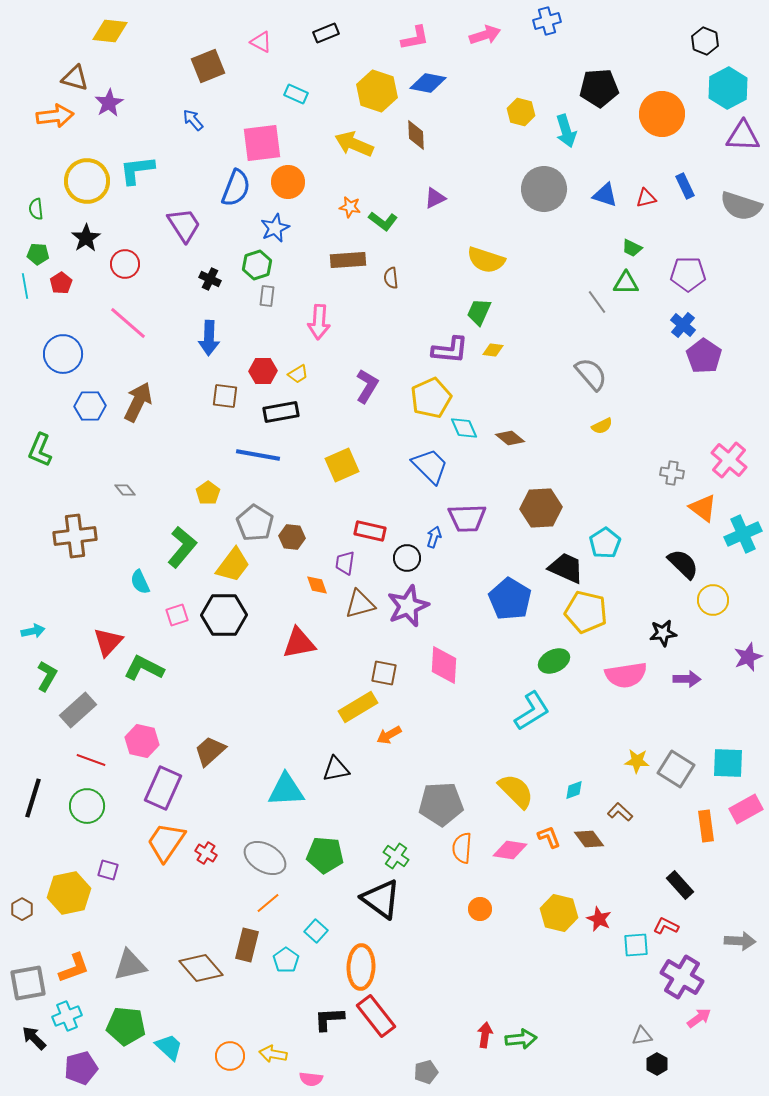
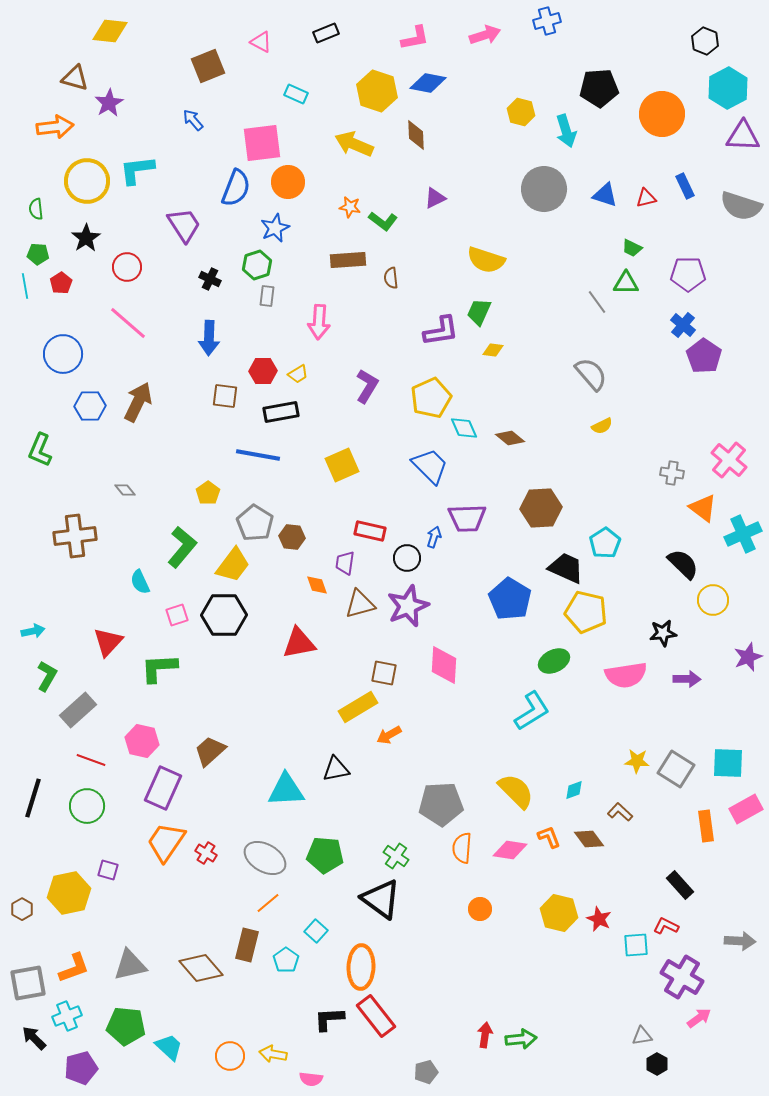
orange arrow at (55, 116): moved 11 px down
red circle at (125, 264): moved 2 px right, 3 px down
purple L-shape at (450, 350): moved 9 px left, 19 px up; rotated 15 degrees counterclockwise
green L-shape at (144, 668): moved 15 px right; rotated 30 degrees counterclockwise
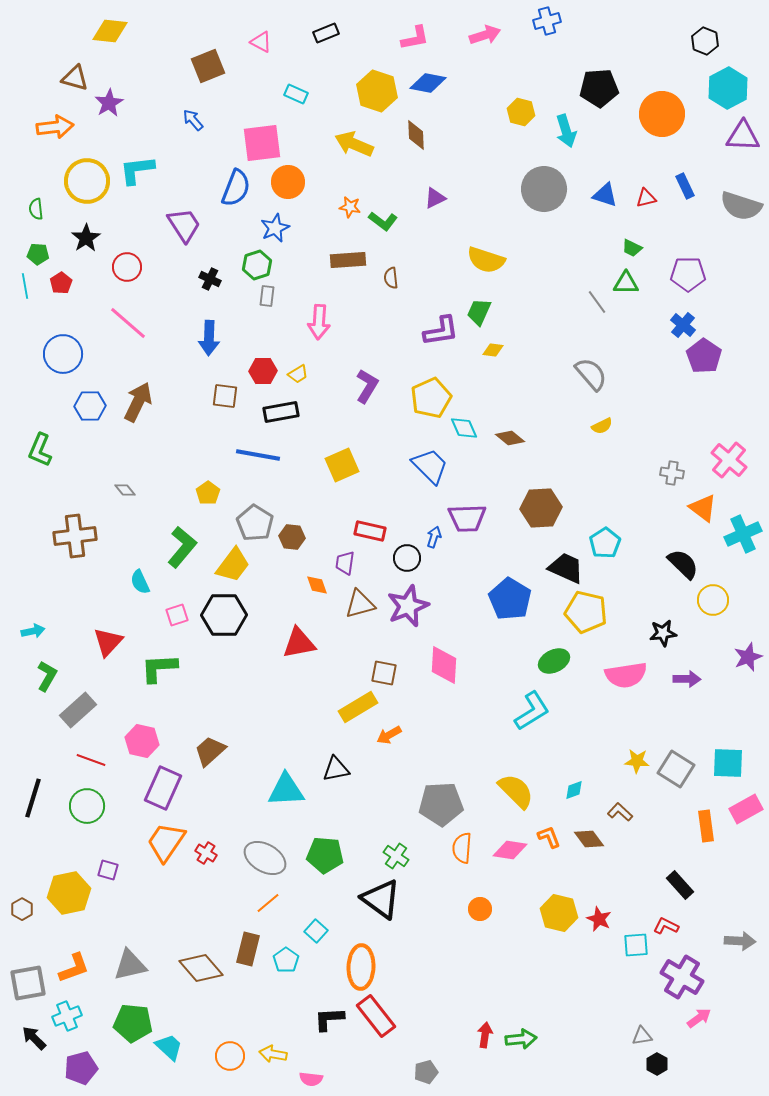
brown rectangle at (247, 945): moved 1 px right, 4 px down
green pentagon at (126, 1026): moved 7 px right, 3 px up
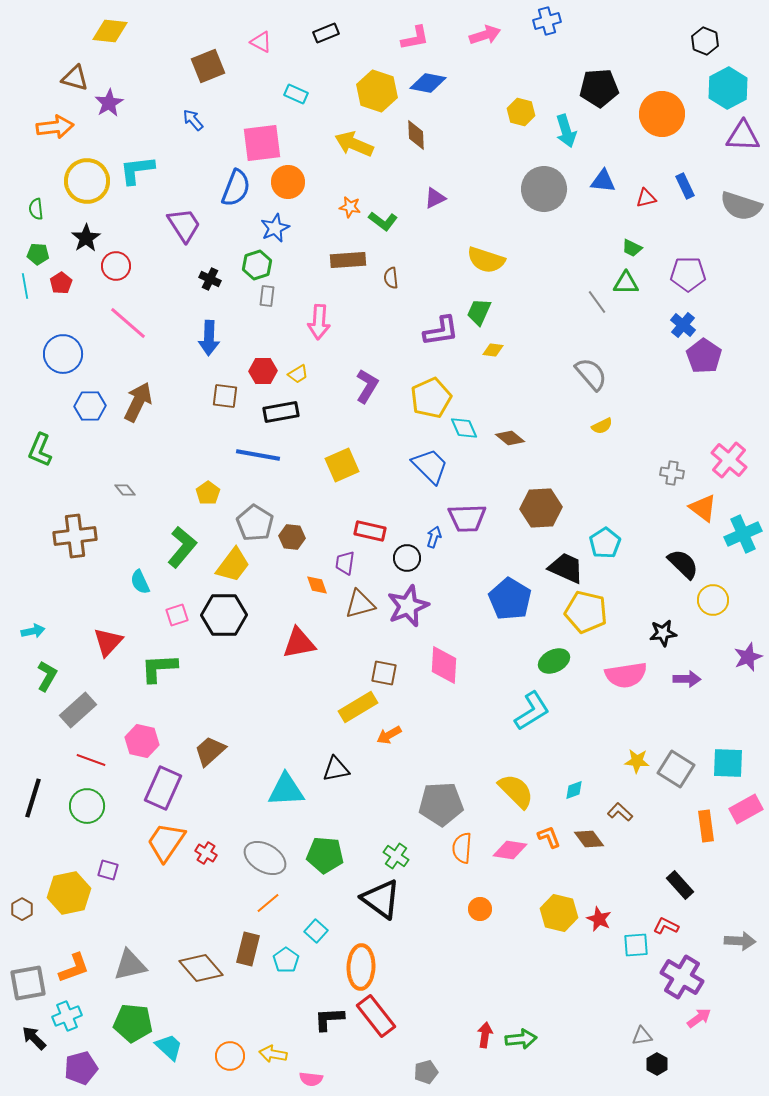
blue triangle at (605, 195): moved 2 px left, 14 px up; rotated 12 degrees counterclockwise
red circle at (127, 267): moved 11 px left, 1 px up
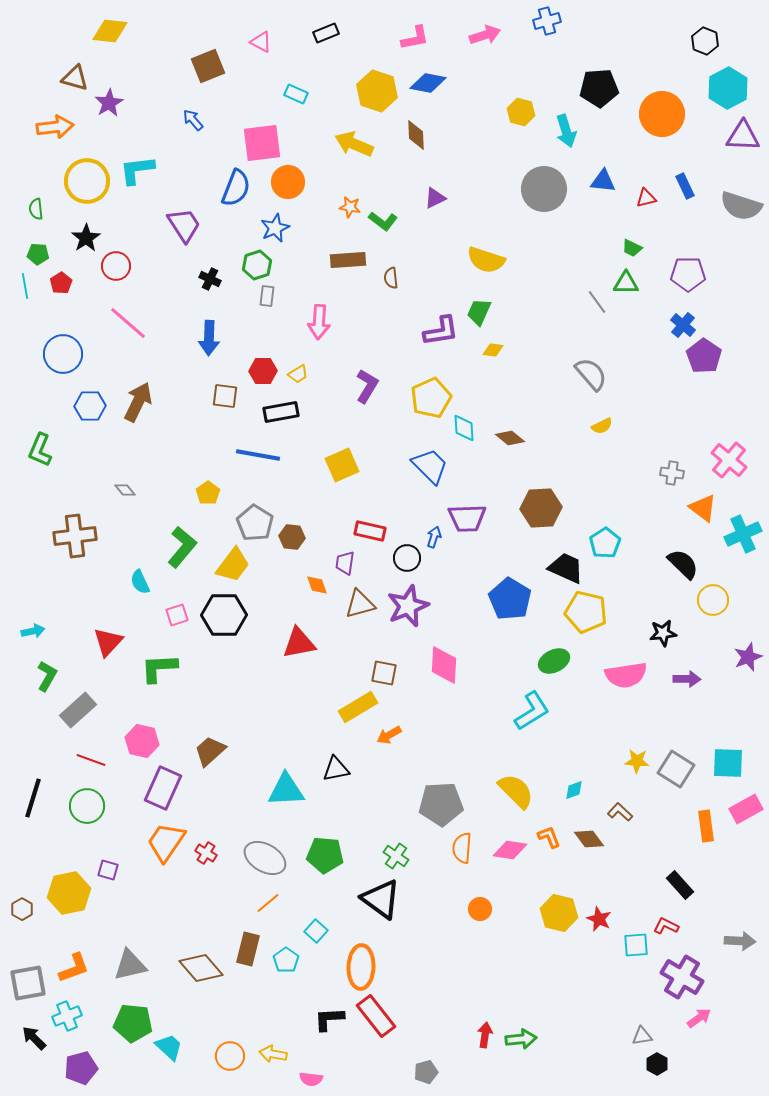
cyan diamond at (464, 428): rotated 20 degrees clockwise
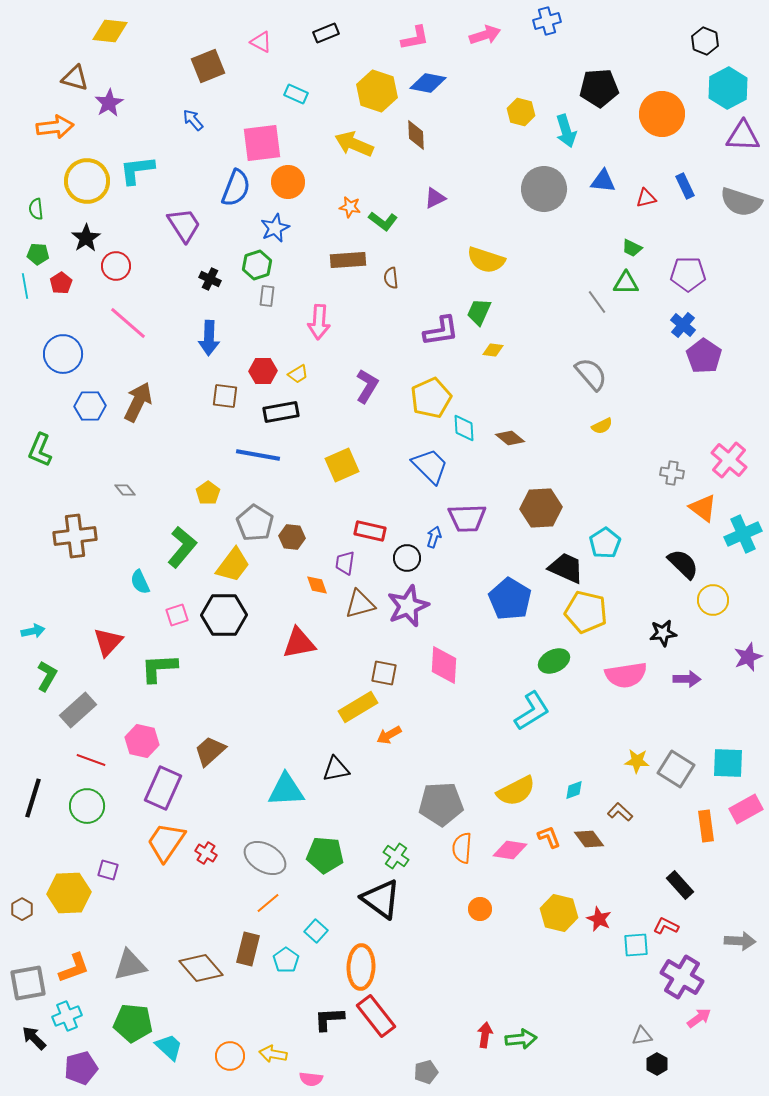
gray semicircle at (741, 206): moved 4 px up
yellow semicircle at (516, 791): rotated 108 degrees clockwise
yellow hexagon at (69, 893): rotated 9 degrees clockwise
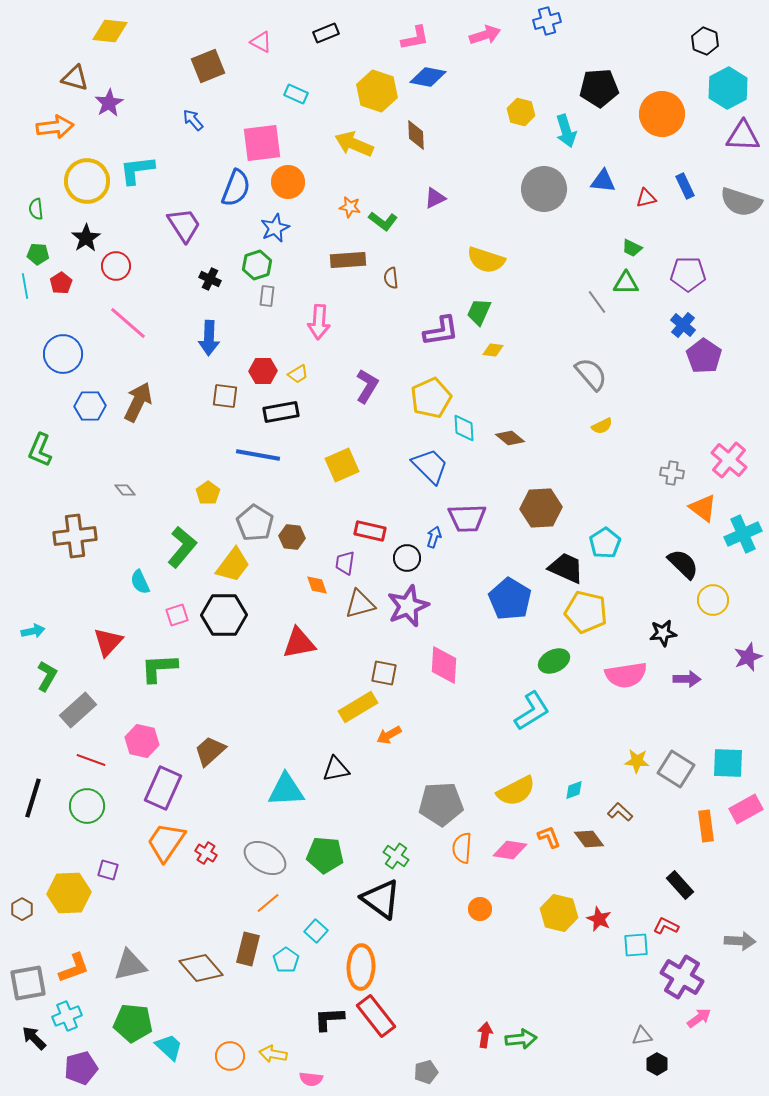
blue diamond at (428, 83): moved 6 px up
